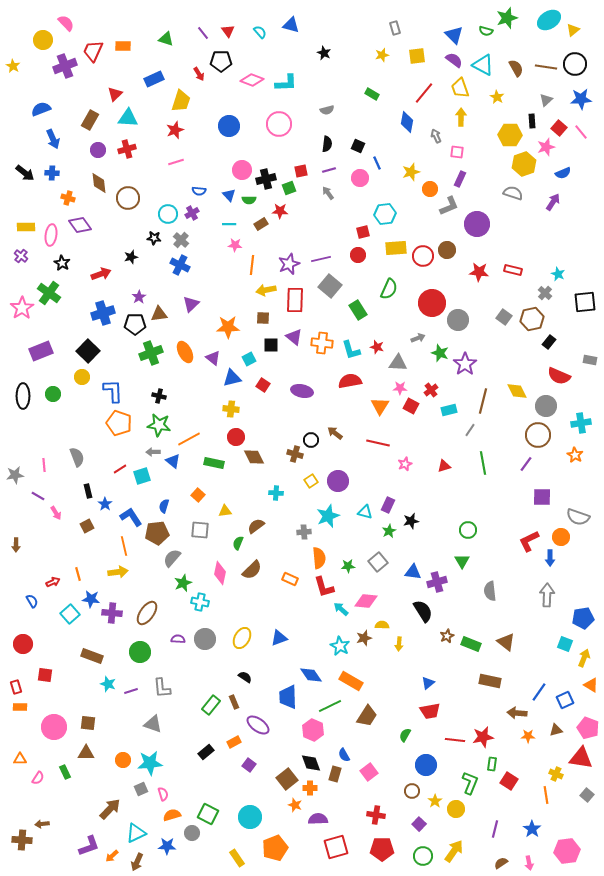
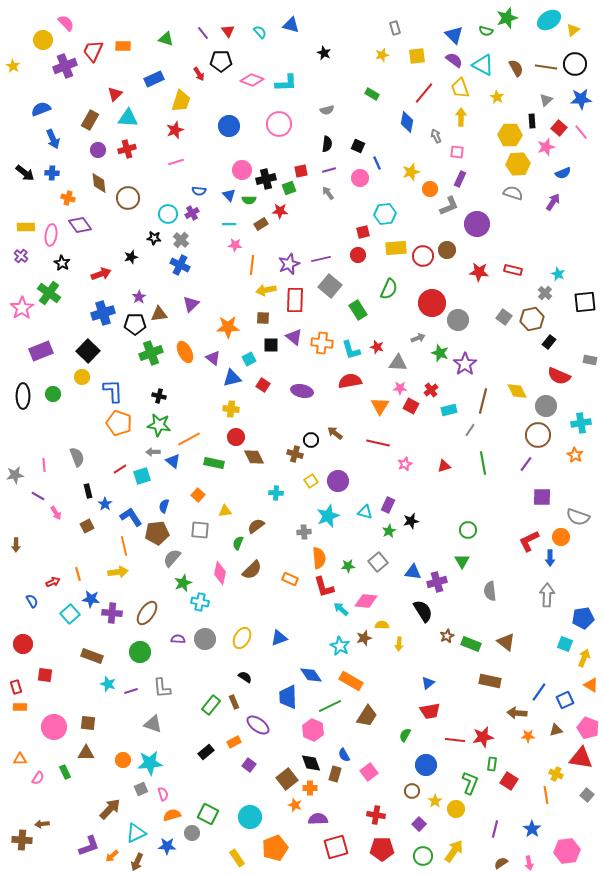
yellow hexagon at (524, 164): moved 6 px left; rotated 15 degrees clockwise
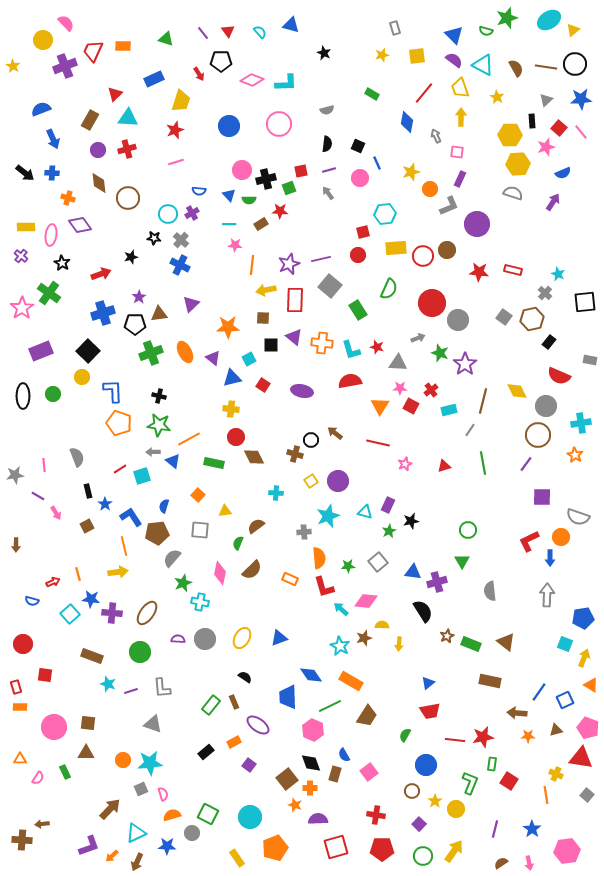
blue semicircle at (32, 601): rotated 136 degrees clockwise
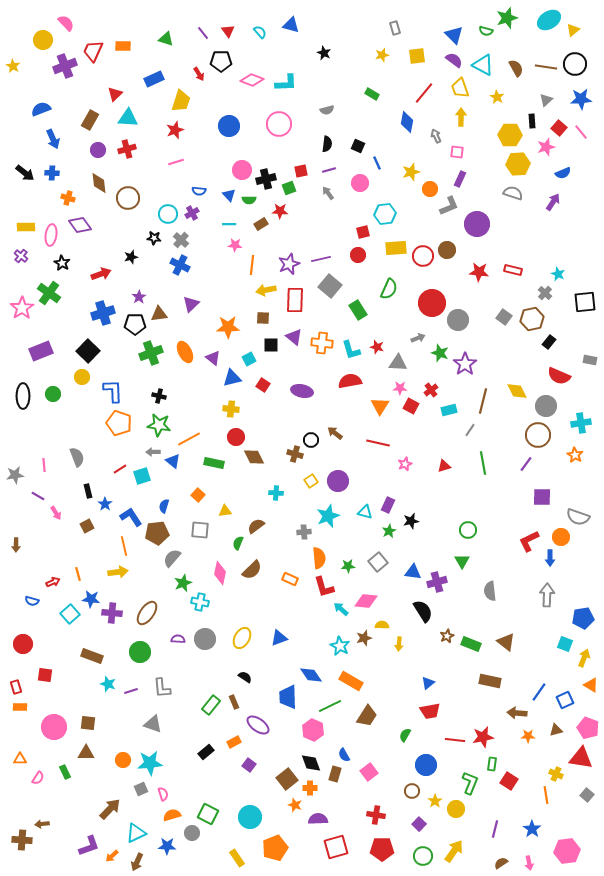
pink circle at (360, 178): moved 5 px down
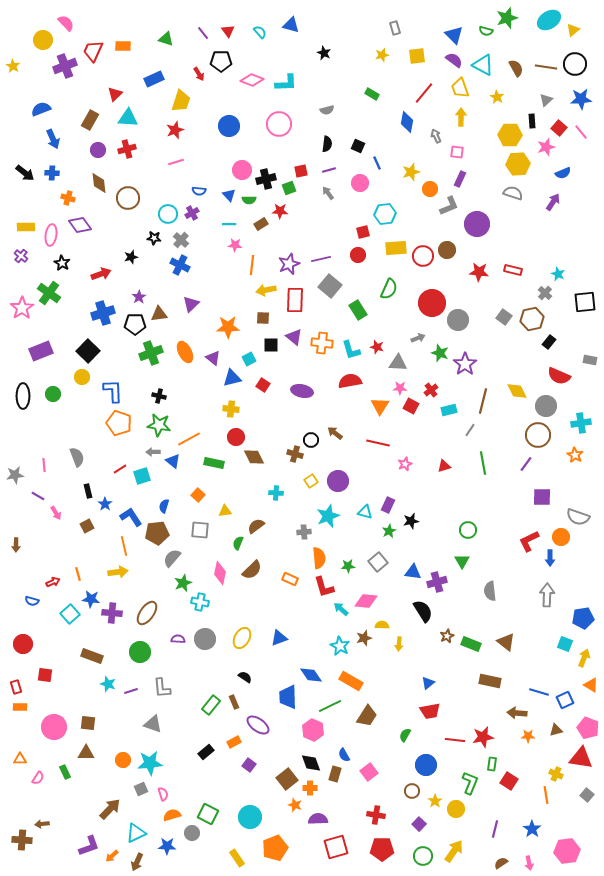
blue line at (539, 692): rotated 72 degrees clockwise
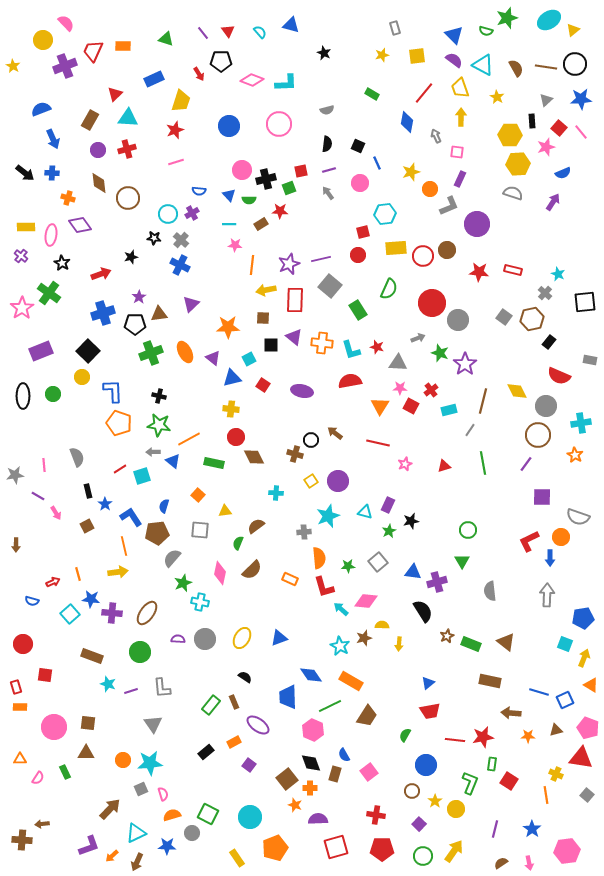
brown arrow at (517, 713): moved 6 px left
gray triangle at (153, 724): rotated 36 degrees clockwise
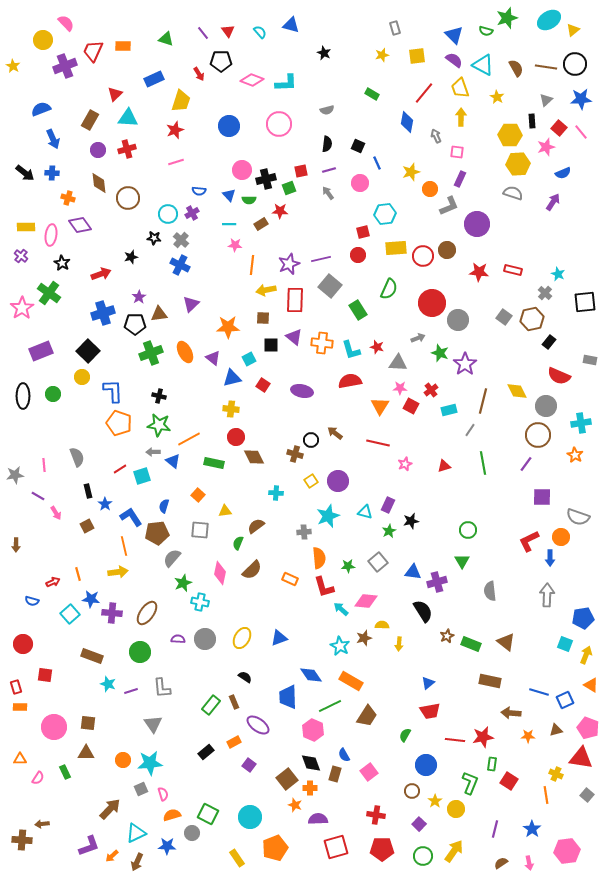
yellow arrow at (584, 658): moved 2 px right, 3 px up
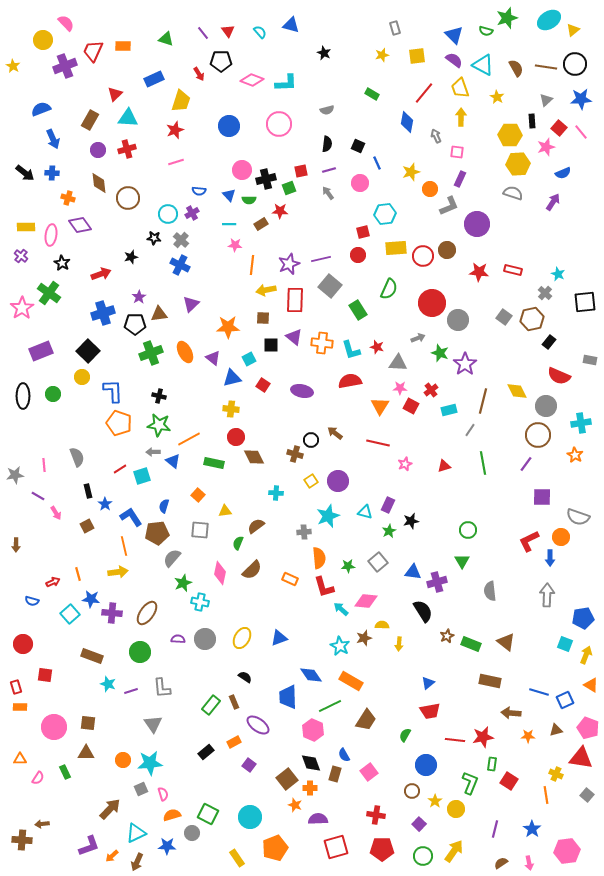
brown trapezoid at (367, 716): moved 1 px left, 4 px down
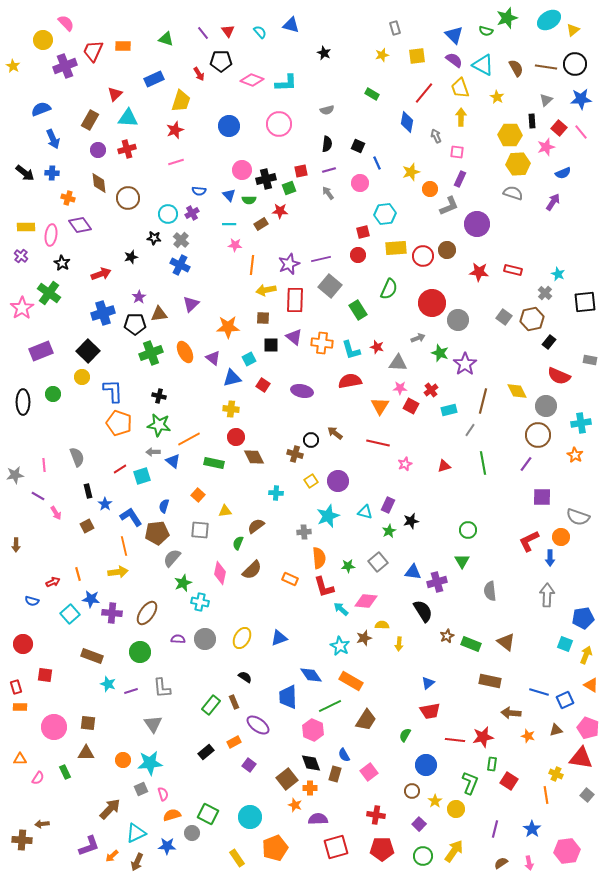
black ellipse at (23, 396): moved 6 px down
orange star at (528, 736): rotated 16 degrees clockwise
